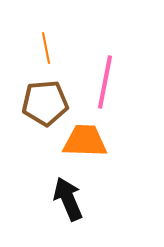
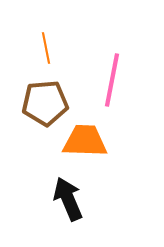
pink line: moved 7 px right, 2 px up
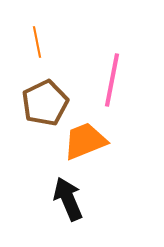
orange line: moved 9 px left, 6 px up
brown pentagon: rotated 21 degrees counterclockwise
orange trapezoid: rotated 24 degrees counterclockwise
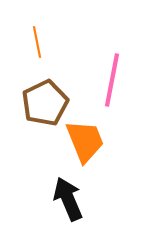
orange trapezoid: rotated 90 degrees clockwise
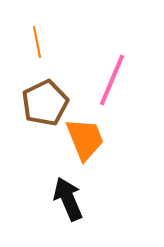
pink line: rotated 12 degrees clockwise
orange trapezoid: moved 2 px up
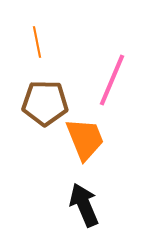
brown pentagon: rotated 27 degrees clockwise
black arrow: moved 16 px right, 6 px down
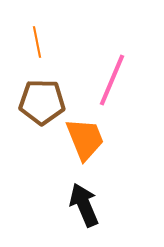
brown pentagon: moved 3 px left, 1 px up
